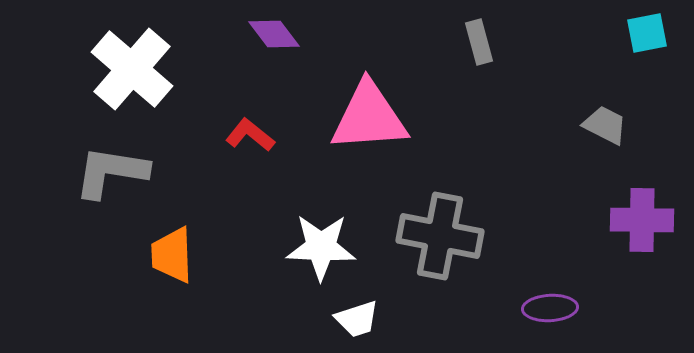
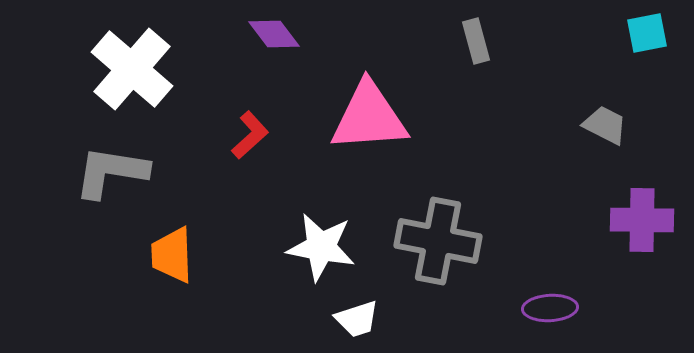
gray rectangle: moved 3 px left, 1 px up
red L-shape: rotated 99 degrees clockwise
gray cross: moved 2 px left, 5 px down
white star: rotated 8 degrees clockwise
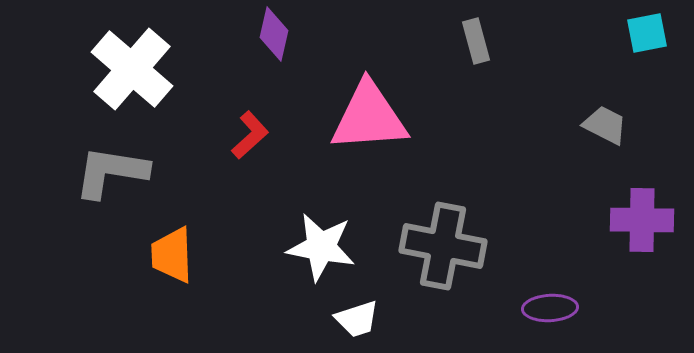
purple diamond: rotated 50 degrees clockwise
gray cross: moved 5 px right, 5 px down
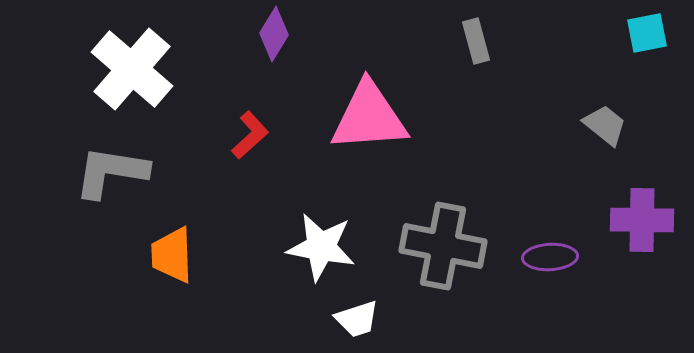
purple diamond: rotated 18 degrees clockwise
gray trapezoid: rotated 12 degrees clockwise
purple ellipse: moved 51 px up
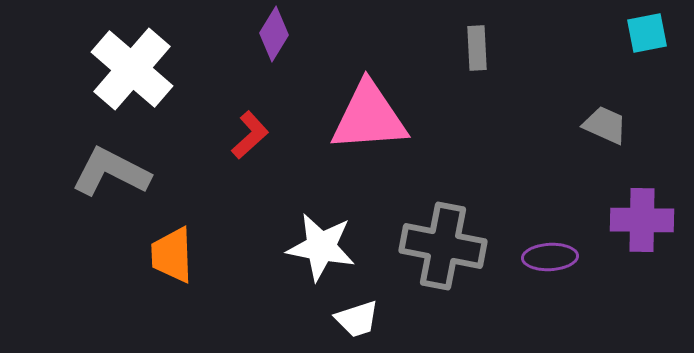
gray rectangle: moved 1 px right, 7 px down; rotated 12 degrees clockwise
gray trapezoid: rotated 15 degrees counterclockwise
gray L-shape: rotated 18 degrees clockwise
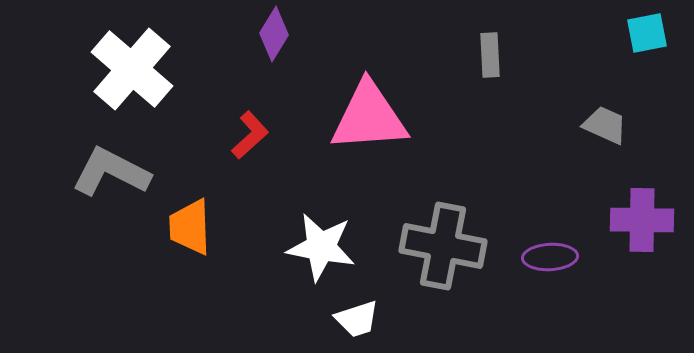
gray rectangle: moved 13 px right, 7 px down
orange trapezoid: moved 18 px right, 28 px up
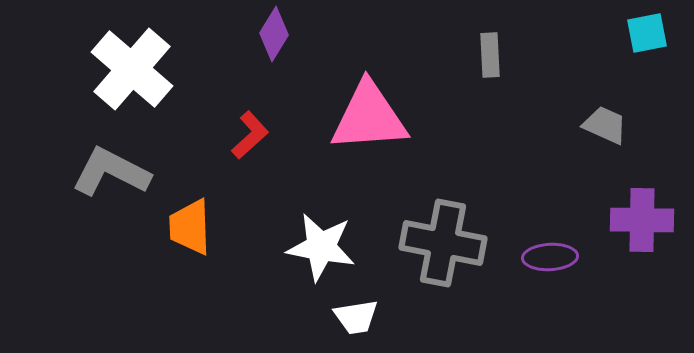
gray cross: moved 3 px up
white trapezoid: moved 1 px left, 2 px up; rotated 9 degrees clockwise
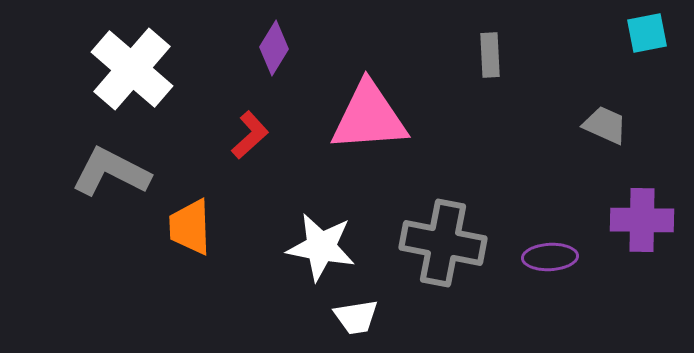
purple diamond: moved 14 px down
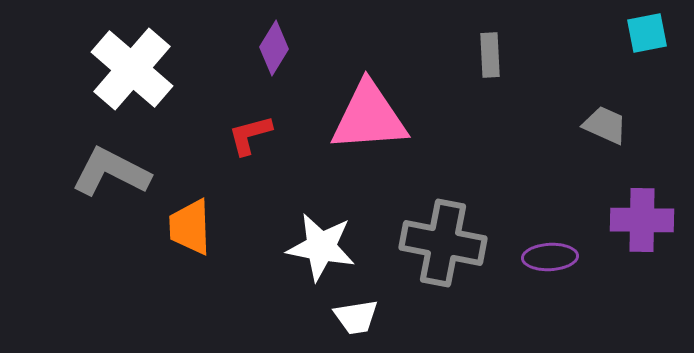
red L-shape: rotated 153 degrees counterclockwise
